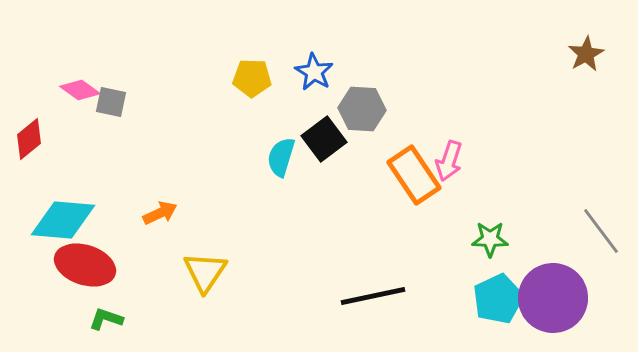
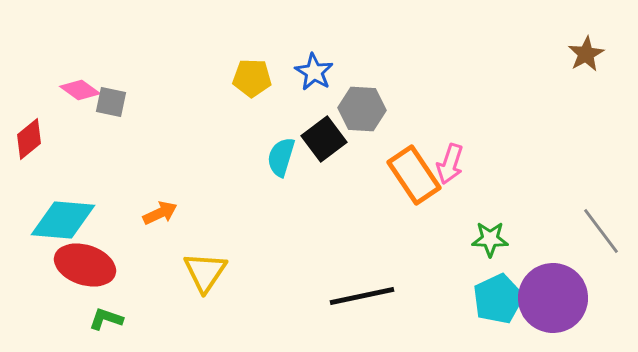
pink arrow: moved 1 px right, 3 px down
black line: moved 11 px left
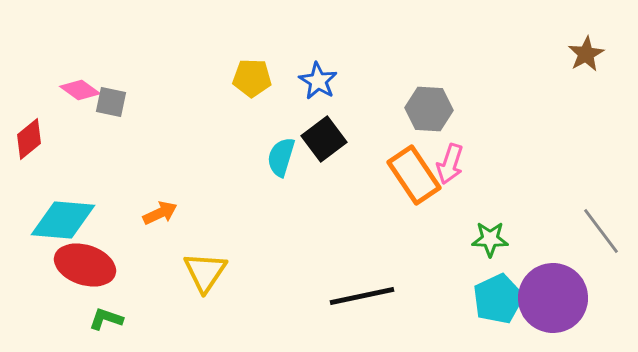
blue star: moved 4 px right, 9 px down
gray hexagon: moved 67 px right
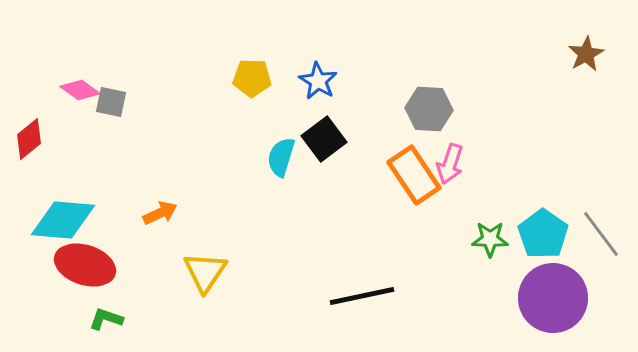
gray line: moved 3 px down
cyan pentagon: moved 45 px right, 65 px up; rotated 12 degrees counterclockwise
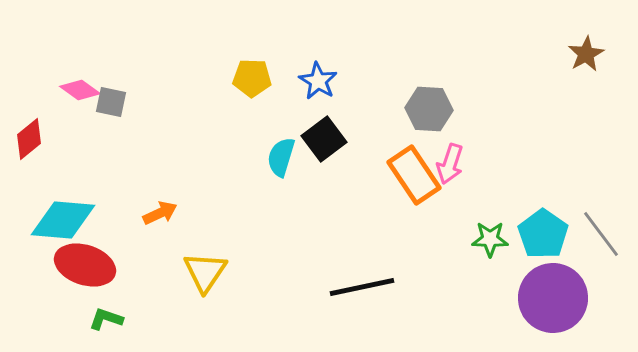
black line: moved 9 px up
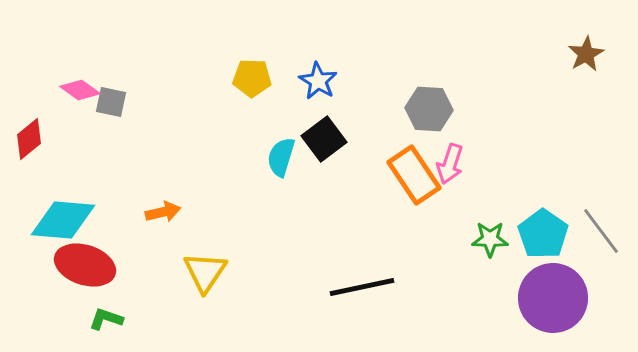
orange arrow: moved 3 px right, 1 px up; rotated 12 degrees clockwise
gray line: moved 3 px up
